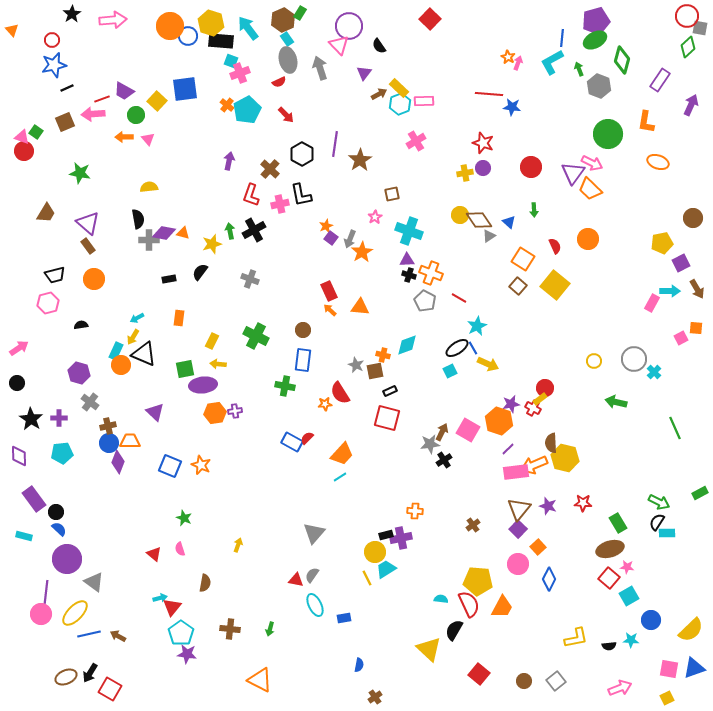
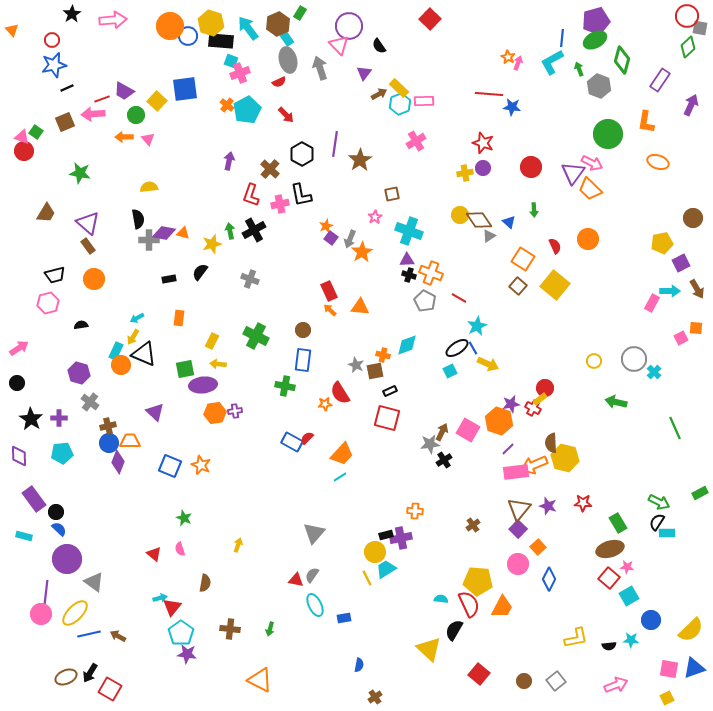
brown hexagon at (283, 20): moved 5 px left, 4 px down
pink arrow at (620, 688): moved 4 px left, 3 px up
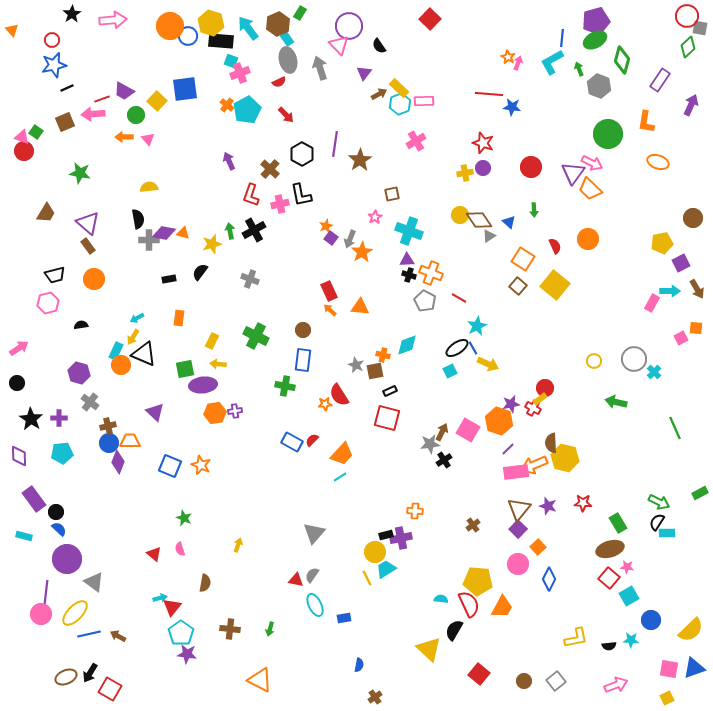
purple arrow at (229, 161): rotated 36 degrees counterclockwise
red semicircle at (340, 393): moved 1 px left, 2 px down
red semicircle at (307, 438): moved 5 px right, 2 px down
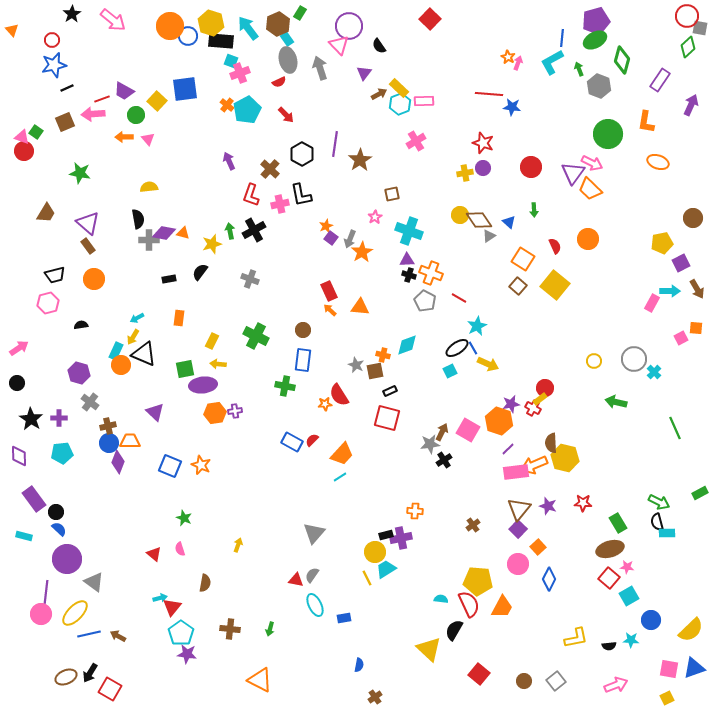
pink arrow at (113, 20): rotated 44 degrees clockwise
black semicircle at (657, 522): rotated 48 degrees counterclockwise
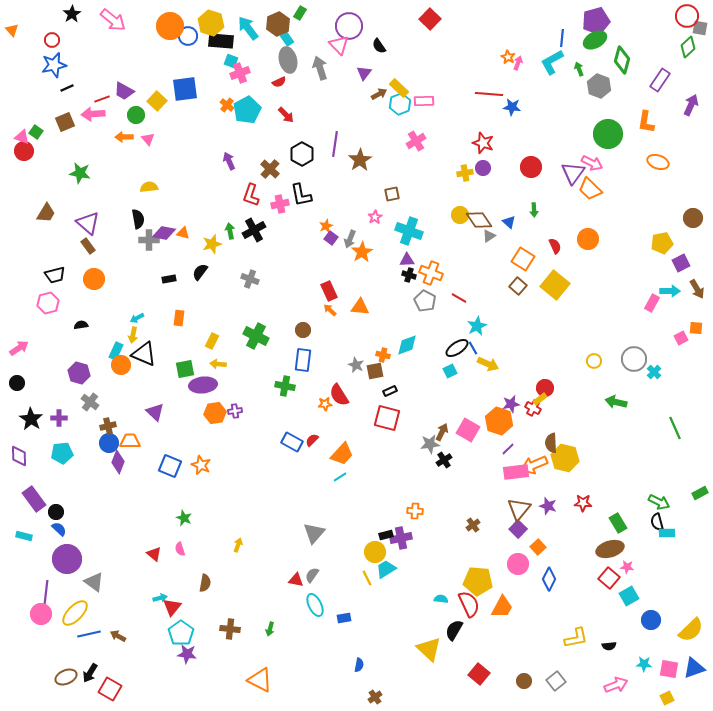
yellow arrow at (133, 337): moved 2 px up; rotated 21 degrees counterclockwise
cyan star at (631, 640): moved 13 px right, 24 px down
